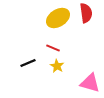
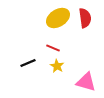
red semicircle: moved 1 px left, 5 px down
pink triangle: moved 4 px left, 1 px up
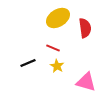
red semicircle: moved 10 px down
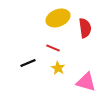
yellow ellipse: rotated 10 degrees clockwise
yellow star: moved 1 px right, 2 px down
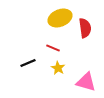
yellow ellipse: moved 2 px right
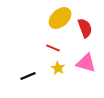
yellow ellipse: rotated 20 degrees counterclockwise
red semicircle: rotated 12 degrees counterclockwise
black line: moved 13 px down
pink triangle: moved 19 px up
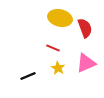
yellow ellipse: rotated 55 degrees clockwise
pink triangle: rotated 40 degrees counterclockwise
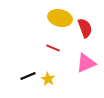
yellow star: moved 10 px left, 11 px down
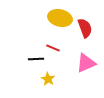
black line: moved 8 px right, 17 px up; rotated 21 degrees clockwise
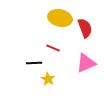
black line: moved 2 px left, 4 px down
